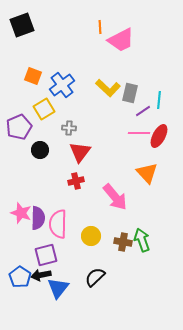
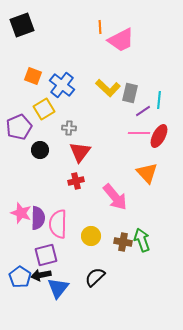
blue cross: rotated 15 degrees counterclockwise
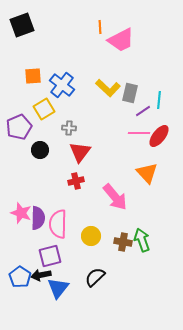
orange square: rotated 24 degrees counterclockwise
red ellipse: rotated 10 degrees clockwise
purple square: moved 4 px right, 1 px down
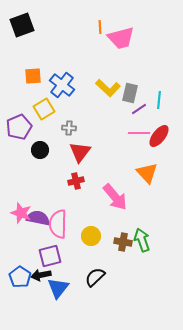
pink trapezoid: moved 2 px up; rotated 12 degrees clockwise
purple line: moved 4 px left, 2 px up
purple semicircle: rotated 80 degrees counterclockwise
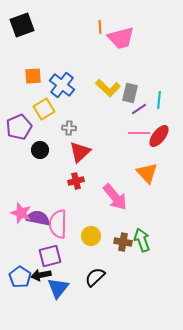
red triangle: rotated 10 degrees clockwise
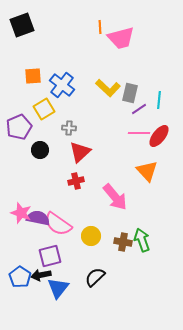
orange triangle: moved 2 px up
pink semicircle: rotated 56 degrees counterclockwise
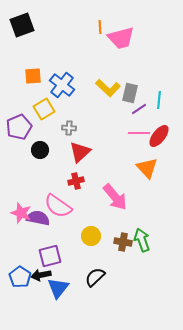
orange triangle: moved 3 px up
pink semicircle: moved 18 px up
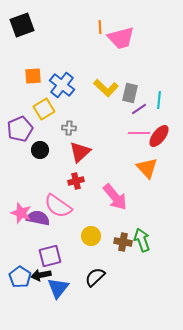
yellow L-shape: moved 2 px left
purple pentagon: moved 1 px right, 2 px down
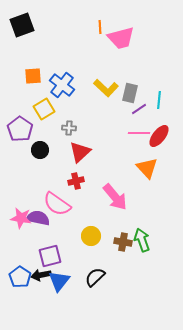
purple pentagon: rotated 15 degrees counterclockwise
pink semicircle: moved 1 px left, 2 px up
pink star: moved 5 px down; rotated 10 degrees counterclockwise
blue triangle: moved 1 px right, 7 px up
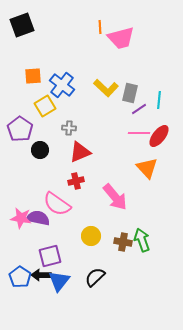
yellow square: moved 1 px right, 3 px up
red triangle: rotated 20 degrees clockwise
black arrow: rotated 12 degrees clockwise
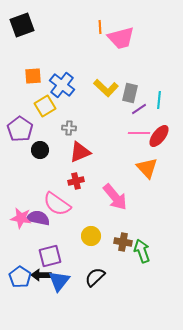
green arrow: moved 11 px down
